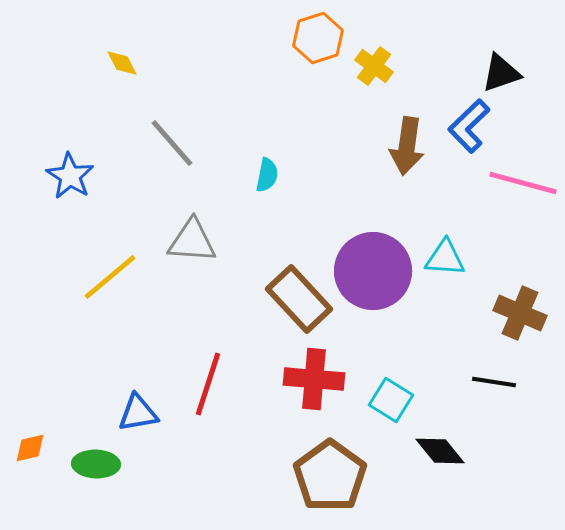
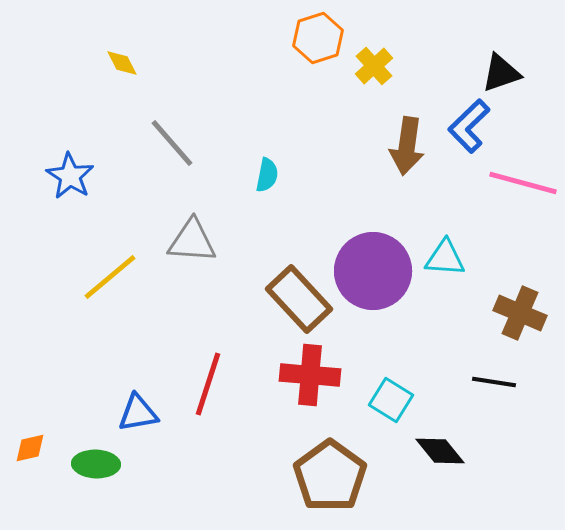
yellow cross: rotated 12 degrees clockwise
red cross: moved 4 px left, 4 px up
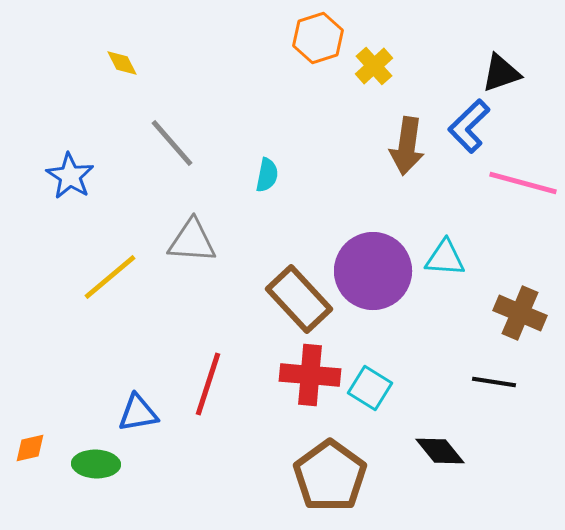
cyan square: moved 21 px left, 12 px up
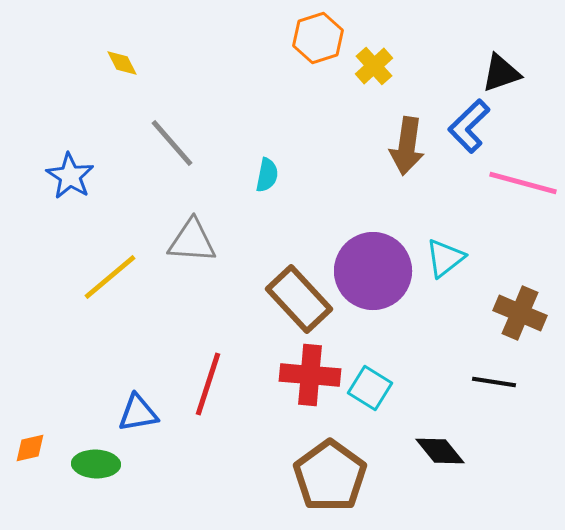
cyan triangle: rotated 42 degrees counterclockwise
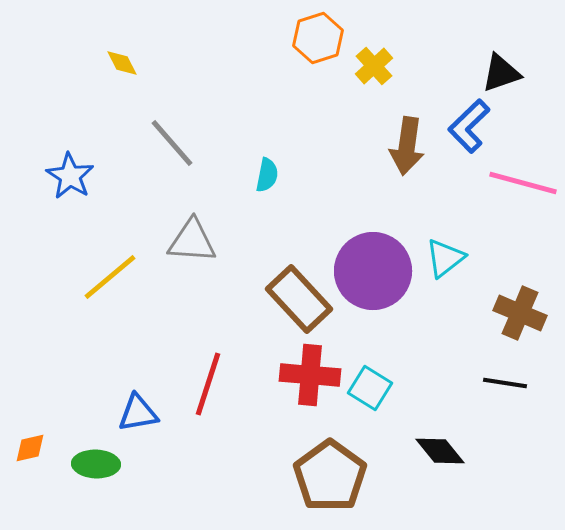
black line: moved 11 px right, 1 px down
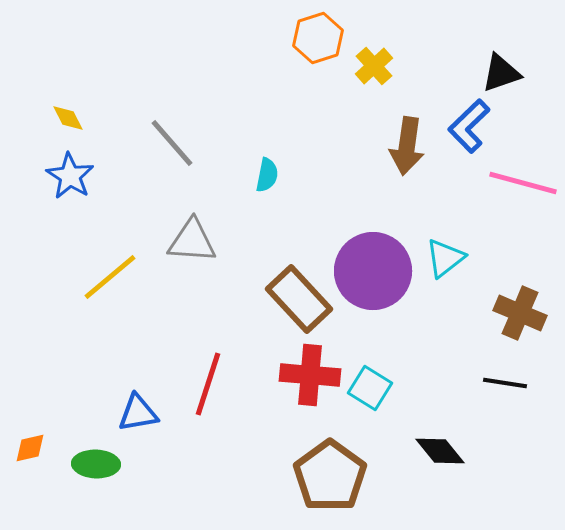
yellow diamond: moved 54 px left, 55 px down
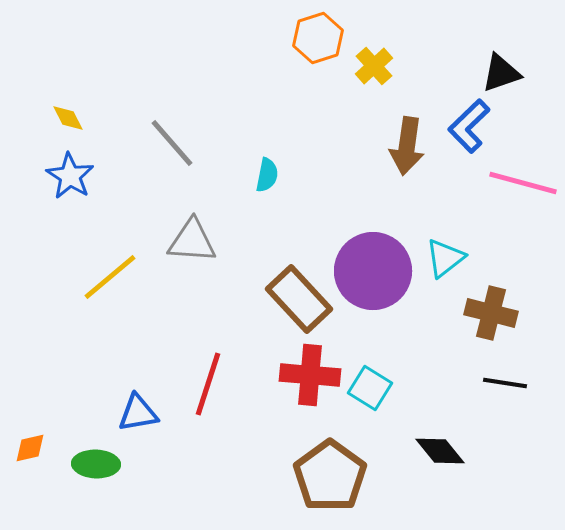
brown cross: moved 29 px left; rotated 9 degrees counterclockwise
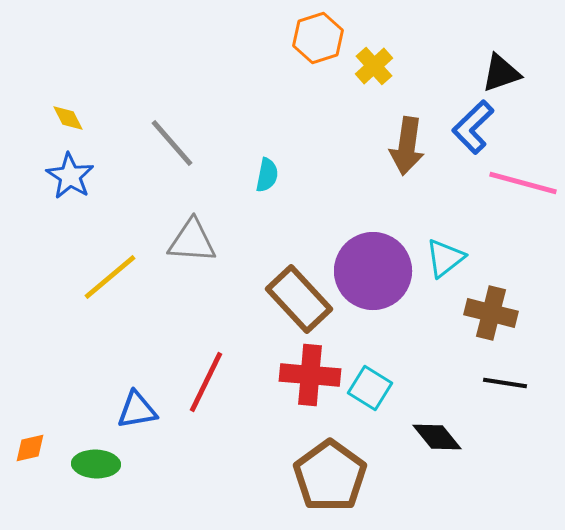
blue L-shape: moved 4 px right, 1 px down
red line: moved 2 px left, 2 px up; rotated 8 degrees clockwise
blue triangle: moved 1 px left, 3 px up
black diamond: moved 3 px left, 14 px up
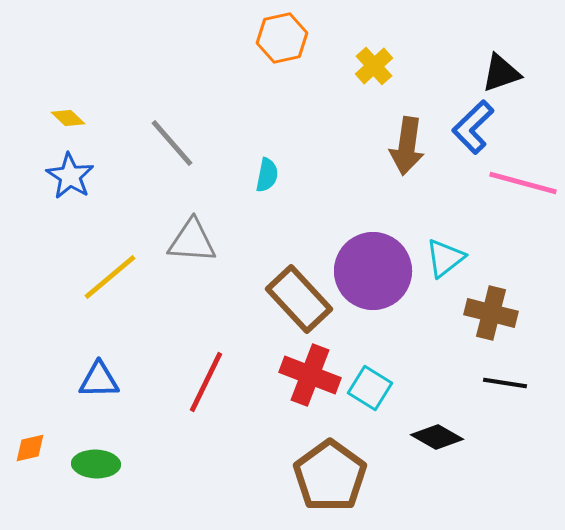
orange hexagon: moved 36 px left; rotated 6 degrees clockwise
yellow diamond: rotated 20 degrees counterclockwise
red cross: rotated 16 degrees clockwise
blue triangle: moved 38 px left, 30 px up; rotated 9 degrees clockwise
black diamond: rotated 21 degrees counterclockwise
